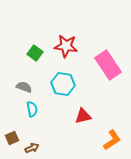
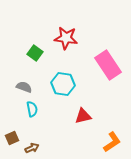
red star: moved 8 px up
orange L-shape: moved 2 px down
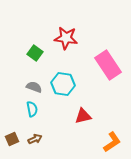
gray semicircle: moved 10 px right
brown square: moved 1 px down
brown arrow: moved 3 px right, 9 px up
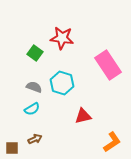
red star: moved 4 px left
cyan hexagon: moved 1 px left, 1 px up; rotated 10 degrees clockwise
cyan semicircle: rotated 70 degrees clockwise
brown square: moved 9 px down; rotated 24 degrees clockwise
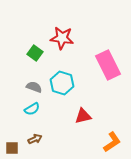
pink rectangle: rotated 8 degrees clockwise
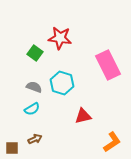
red star: moved 2 px left
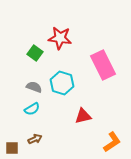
pink rectangle: moved 5 px left
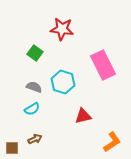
red star: moved 2 px right, 9 px up
cyan hexagon: moved 1 px right, 1 px up
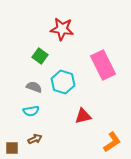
green square: moved 5 px right, 3 px down
cyan semicircle: moved 1 px left, 2 px down; rotated 21 degrees clockwise
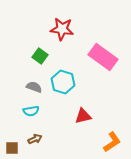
pink rectangle: moved 8 px up; rotated 28 degrees counterclockwise
